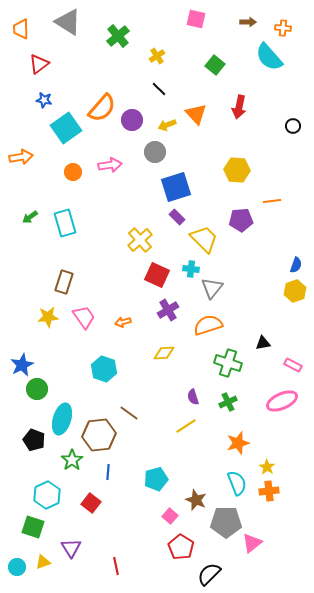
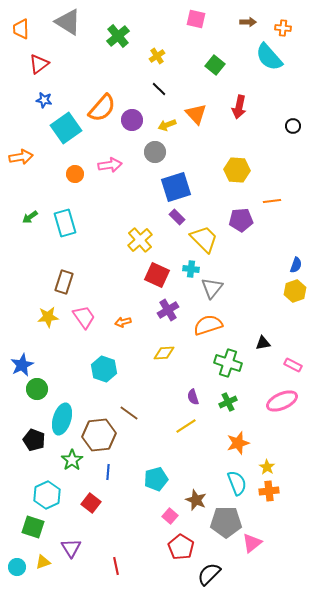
orange circle at (73, 172): moved 2 px right, 2 px down
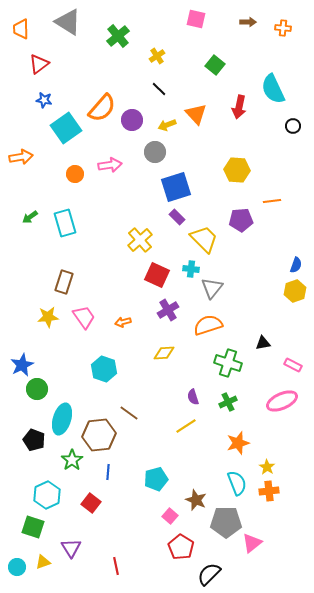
cyan semicircle at (269, 57): moved 4 px right, 32 px down; rotated 16 degrees clockwise
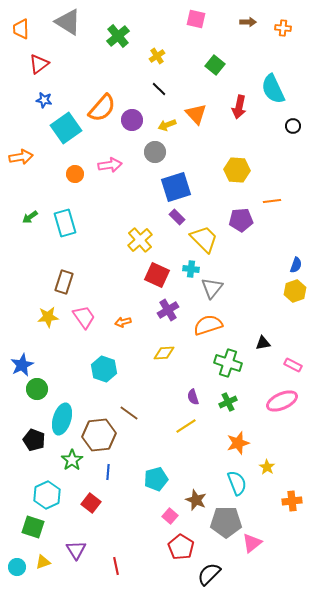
orange cross at (269, 491): moved 23 px right, 10 px down
purple triangle at (71, 548): moved 5 px right, 2 px down
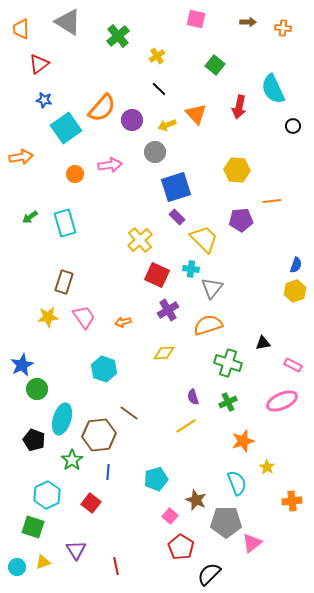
orange star at (238, 443): moved 5 px right, 2 px up
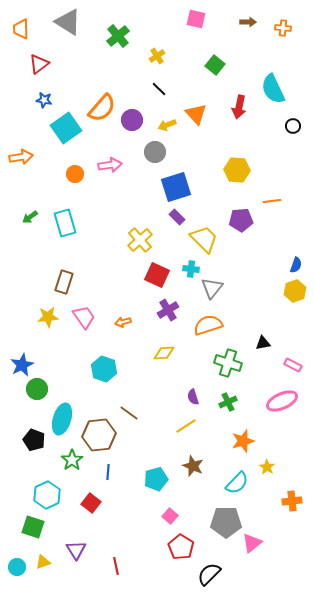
cyan semicircle at (237, 483): rotated 65 degrees clockwise
brown star at (196, 500): moved 3 px left, 34 px up
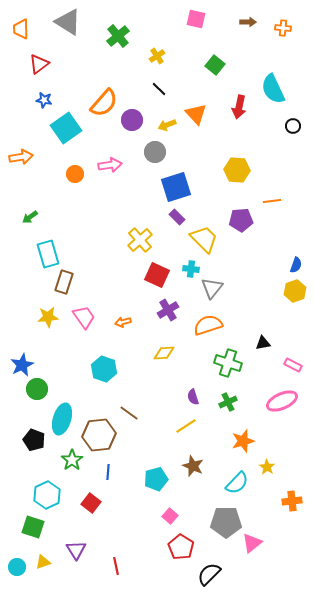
orange semicircle at (102, 108): moved 2 px right, 5 px up
cyan rectangle at (65, 223): moved 17 px left, 31 px down
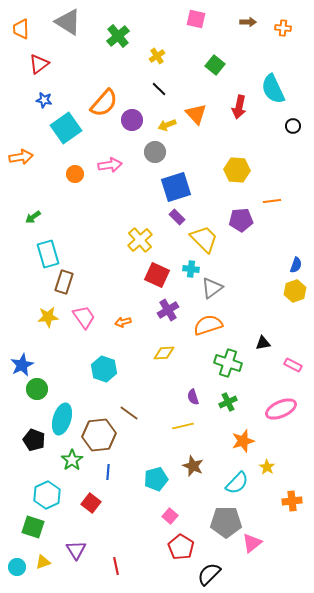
green arrow at (30, 217): moved 3 px right
gray triangle at (212, 288): rotated 15 degrees clockwise
pink ellipse at (282, 401): moved 1 px left, 8 px down
yellow line at (186, 426): moved 3 px left; rotated 20 degrees clockwise
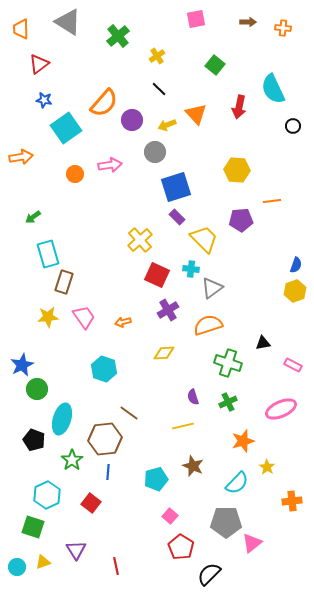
pink square at (196, 19): rotated 24 degrees counterclockwise
brown hexagon at (99, 435): moved 6 px right, 4 px down
